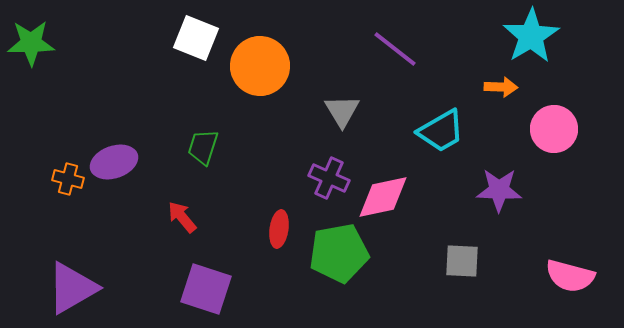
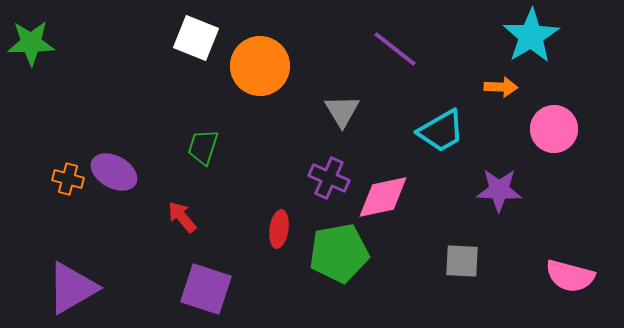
purple ellipse: moved 10 px down; rotated 48 degrees clockwise
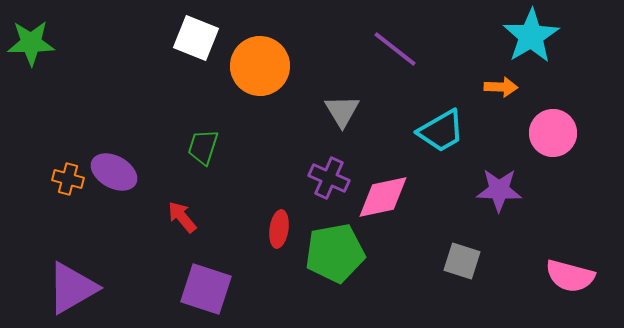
pink circle: moved 1 px left, 4 px down
green pentagon: moved 4 px left
gray square: rotated 15 degrees clockwise
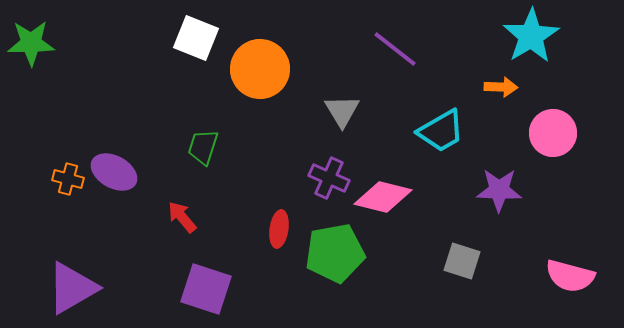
orange circle: moved 3 px down
pink diamond: rotated 26 degrees clockwise
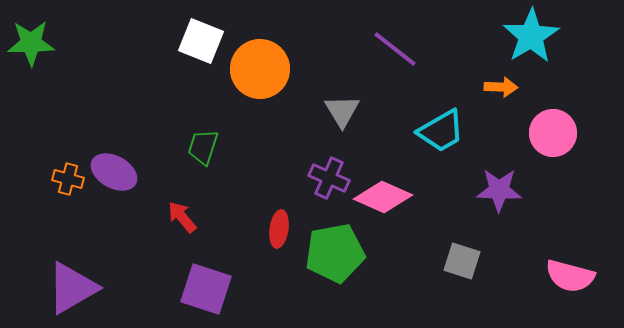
white square: moved 5 px right, 3 px down
pink diamond: rotated 10 degrees clockwise
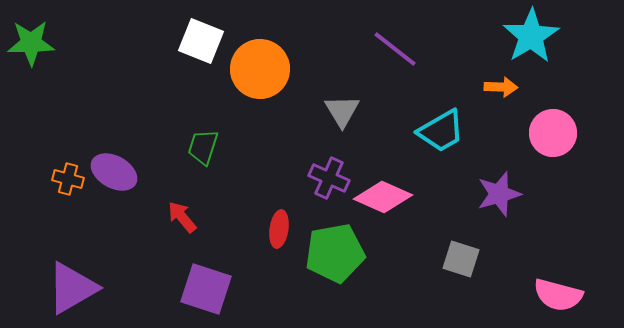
purple star: moved 4 px down; rotated 18 degrees counterclockwise
gray square: moved 1 px left, 2 px up
pink semicircle: moved 12 px left, 19 px down
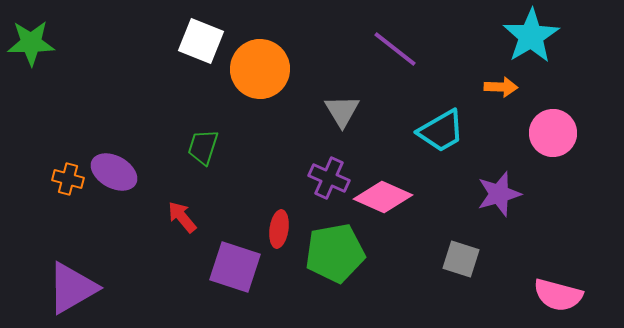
purple square: moved 29 px right, 22 px up
